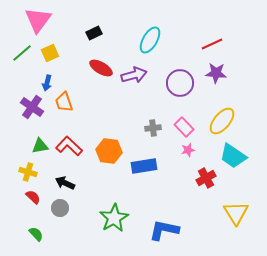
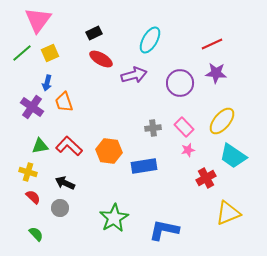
red ellipse: moved 9 px up
yellow triangle: moved 8 px left; rotated 40 degrees clockwise
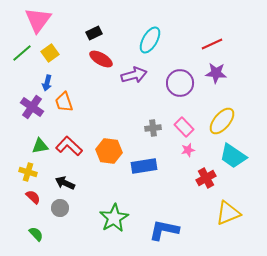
yellow square: rotated 12 degrees counterclockwise
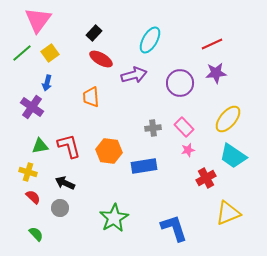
black rectangle: rotated 21 degrees counterclockwise
purple star: rotated 10 degrees counterclockwise
orange trapezoid: moved 27 px right, 5 px up; rotated 15 degrees clockwise
yellow ellipse: moved 6 px right, 2 px up
red L-shape: rotated 32 degrees clockwise
blue L-shape: moved 10 px right, 2 px up; rotated 60 degrees clockwise
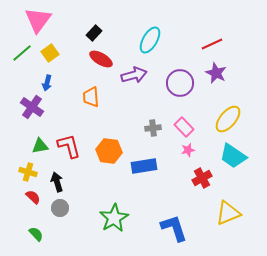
purple star: rotated 30 degrees clockwise
red cross: moved 4 px left
black arrow: moved 8 px left, 1 px up; rotated 48 degrees clockwise
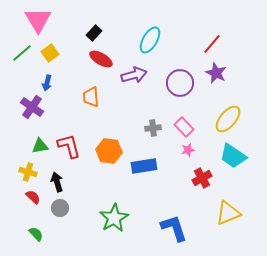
pink triangle: rotated 8 degrees counterclockwise
red line: rotated 25 degrees counterclockwise
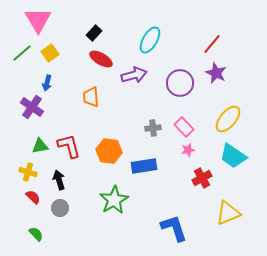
black arrow: moved 2 px right, 2 px up
green star: moved 18 px up
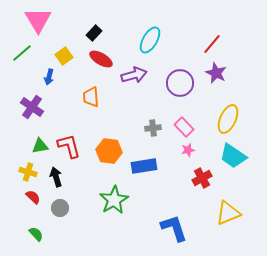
yellow square: moved 14 px right, 3 px down
blue arrow: moved 2 px right, 6 px up
yellow ellipse: rotated 16 degrees counterclockwise
black arrow: moved 3 px left, 3 px up
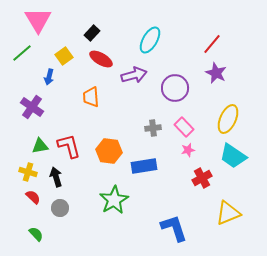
black rectangle: moved 2 px left
purple circle: moved 5 px left, 5 px down
